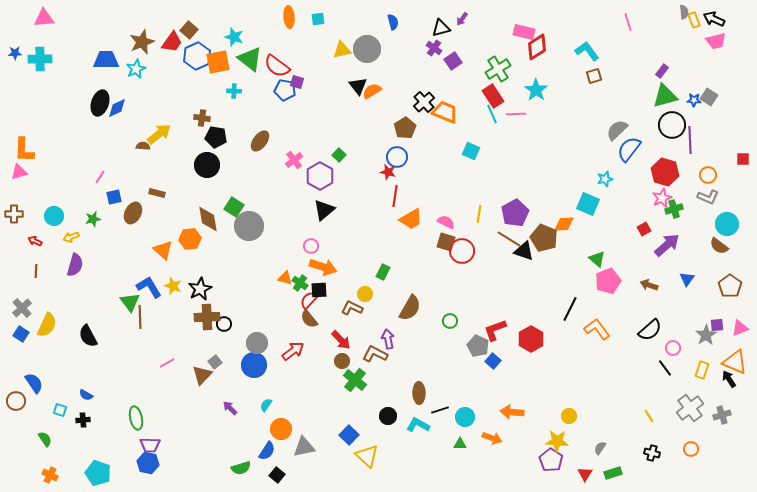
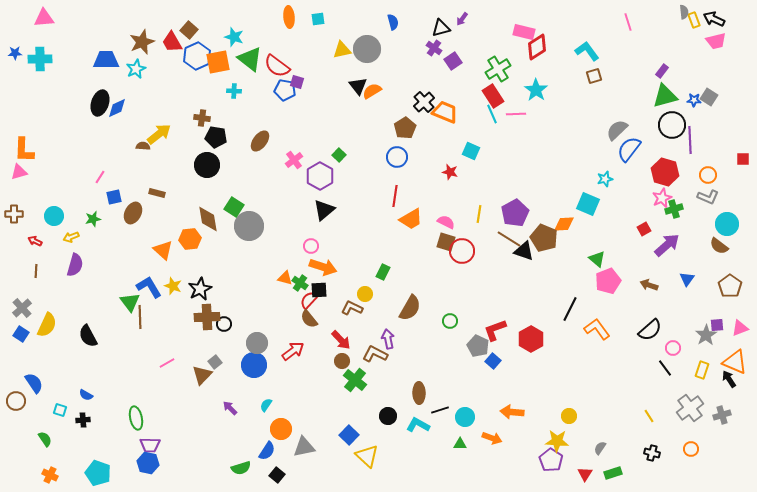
red trapezoid at (172, 42): rotated 115 degrees clockwise
red star at (388, 172): moved 62 px right
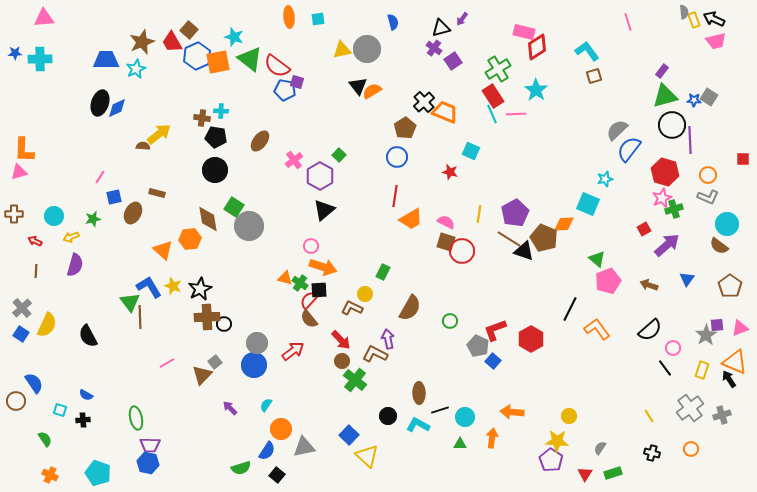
cyan cross at (234, 91): moved 13 px left, 20 px down
black circle at (207, 165): moved 8 px right, 5 px down
orange arrow at (492, 438): rotated 102 degrees counterclockwise
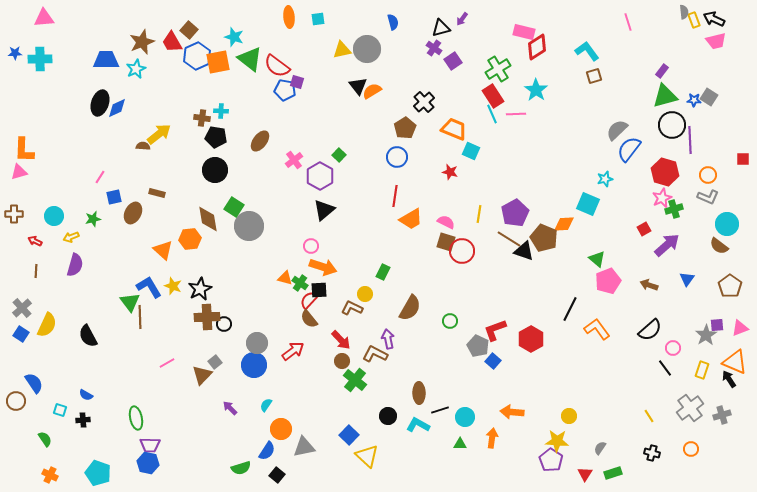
orange trapezoid at (445, 112): moved 9 px right, 17 px down
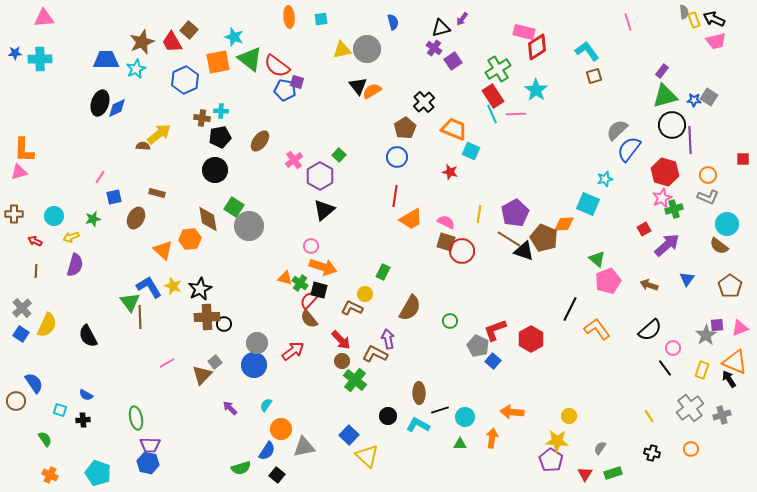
cyan square at (318, 19): moved 3 px right
blue hexagon at (197, 56): moved 12 px left, 24 px down
black pentagon at (216, 137): moved 4 px right; rotated 20 degrees counterclockwise
brown ellipse at (133, 213): moved 3 px right, 5 px down
black square at (319, 290): rotated 18 degrees clockwise
